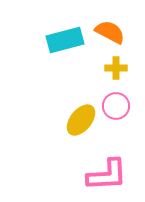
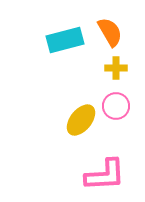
orange semicircle: rotated 32 degrees clockwise
pink L-shape: moved 2 px left
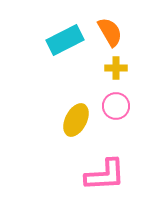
cyan rectangle: rotated 12 degrees counterclockwise
yellow ellipse: moved 5 px left; rotated 12 degrees counterclockwise
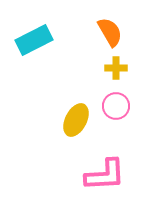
cyan rectangle: moved 31 px left
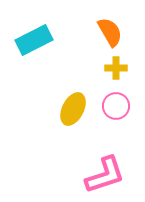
yellow ellipse: moved 3 px left, 11 px up
pink L-shape: rotated 15 degrees counterclockwise
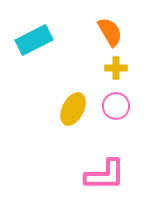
pink L-shape: rotated 18 degrees clockwise
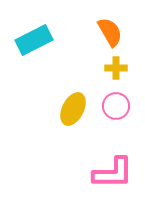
pink L-shape: moved 8 px right, 2 px up
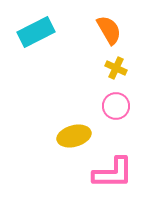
orange semicircle: moved 1 px left, 2 px up
cyan rectangle: moved 2 px right, 8 px up
yellow cross: rotated 25 degrees clockwise
yellow ellipse: moved 1 px right, 27 px down; rotated 48 degrees clockwise
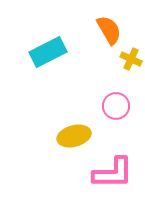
cyan rectangle: moved 12 px right, 20 px down
yellow cross: moved 15 px right, 9 px up
